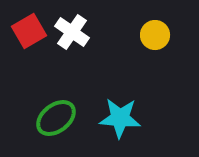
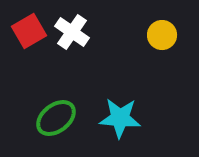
yellow circle: moved 7 px right
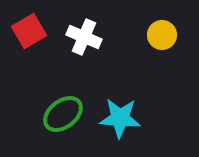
white cross: moved 12 px right, 5 px down; rotated 12 degrees counterclockwise
green ellipse: moved 7 px right, 4 px up
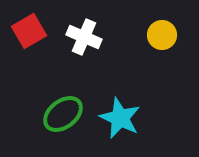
cyan star: rotated 21 degrees clockwise
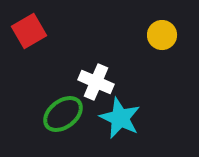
white cross: moved 12 px right, 45 px down
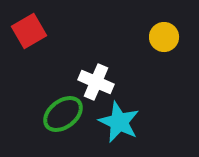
yellow circle: moved 2 px right, 2 px down
cyan star: moved 1 px left, 4 px down
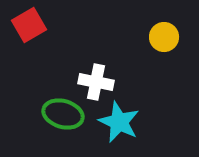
red square: moved 6 px up
white cross: rotated 12 degrees counterclockwise
green ellipse: rotated 54 degrees clockwise
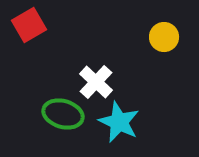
white cross: rotated 32 degrees clockwise
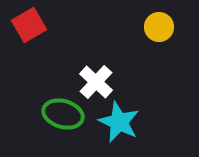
yellow circle: moved 5 px left, 10 px up
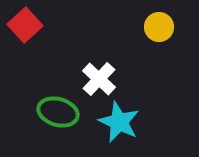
red square: moved 4 px left; rotated 12 degrees counterclockwise
white cross: moved 3 px right, 3 px up
green ellipse: moved 5 px left, 2 px up
